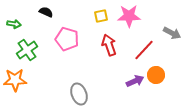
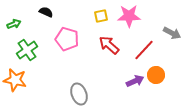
green arrow: rotated 32 degrees counterclockwise
red arrow: rotated 30 degrees counterclockwise
orange star: rotated 15 degrees clockwise
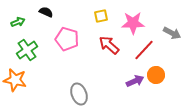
pink star: moved 4 px right, 7 px down
green arrow: moved 4 px right, 2 px up
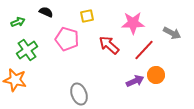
yellow square: moved 14 px left
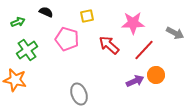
gray arrow: moved 3 px right
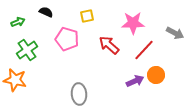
gray ellipse: rotated 15 degrees clockwise
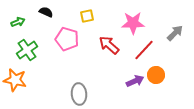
gray arrow: rotated 72 degrees counterclockwise
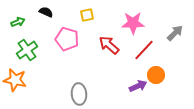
yellow square: moved 1 px up
purple arrow: moved 3 px right, 5 px down
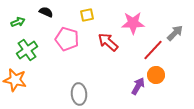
red arrow: moved 1 px left, 3 px up
red line: moved 9 px right
purple arrow: rotated 36 degrees counterclockwise
